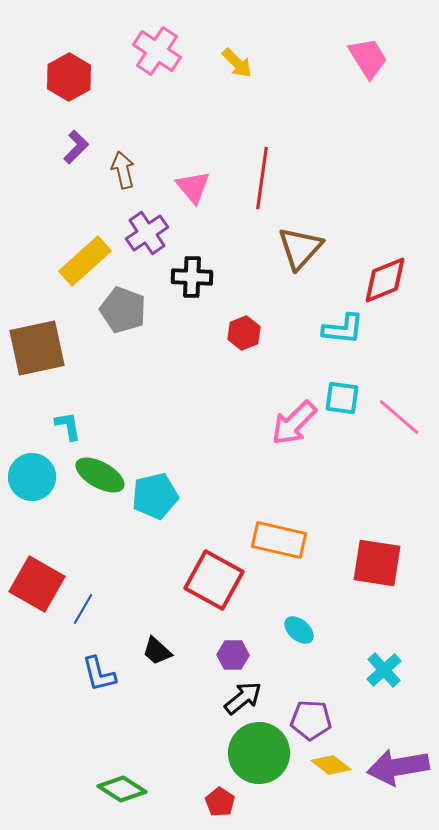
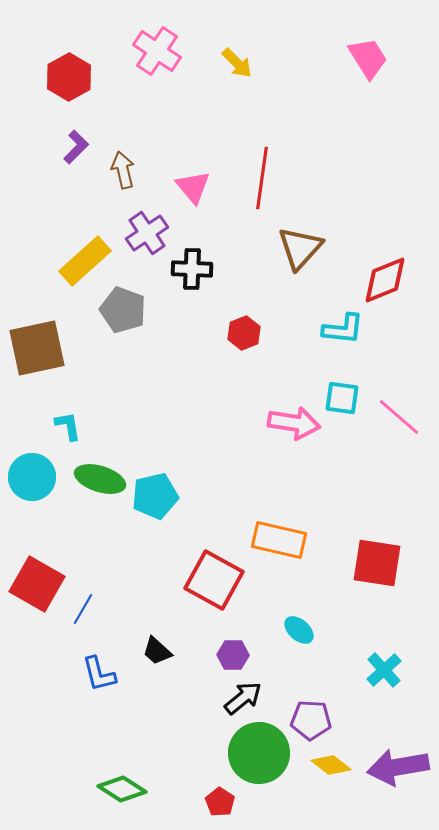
black cross at (192, 277): moved 8 px up
pink arrow at (294, 423): rotated 126 degrees counterclockwise
green ellipse at (100, 475): moved 4 px down; rotated 12 degrees counterclockwise
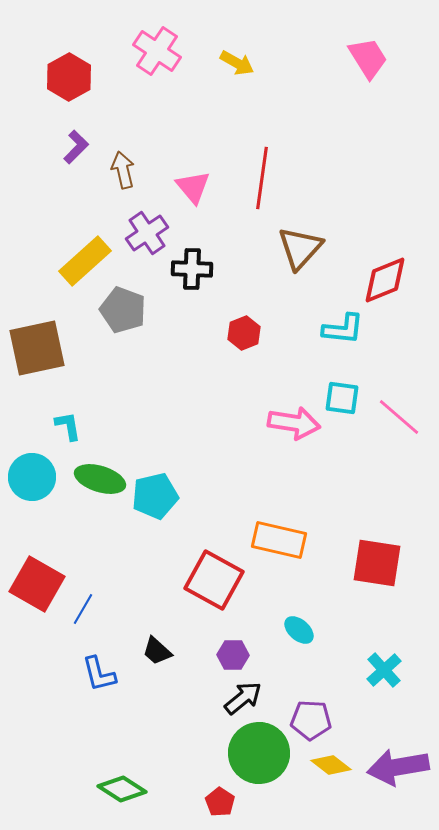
yellow arrow at (237, 63): rotated 16 degrees counterclockwise
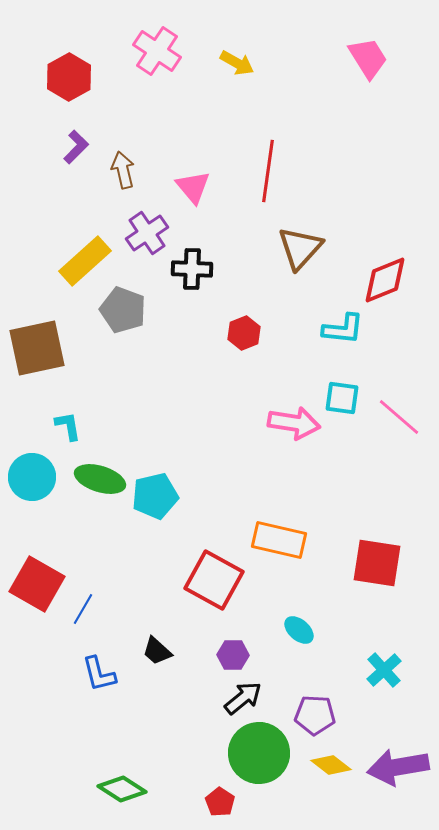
red line at (262, 178): moved 6 px right, 7 px up
purple pentagon at (311, 720): moved 4 px right, 5 px up
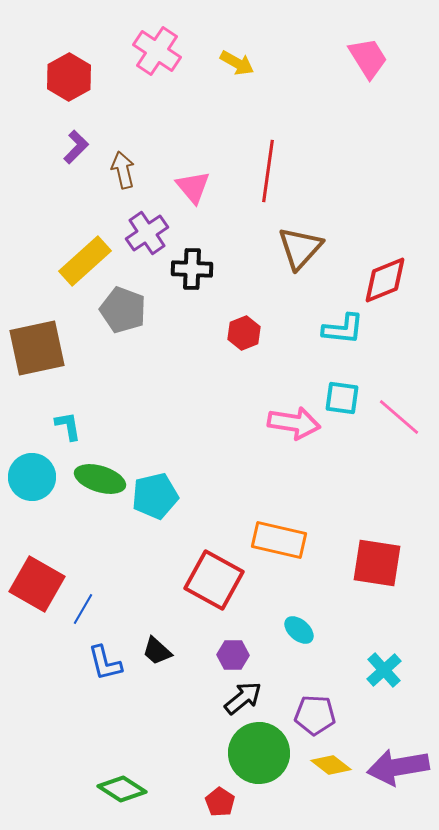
blue L-shape at (99, 674): moved 6 px right, 11 px up
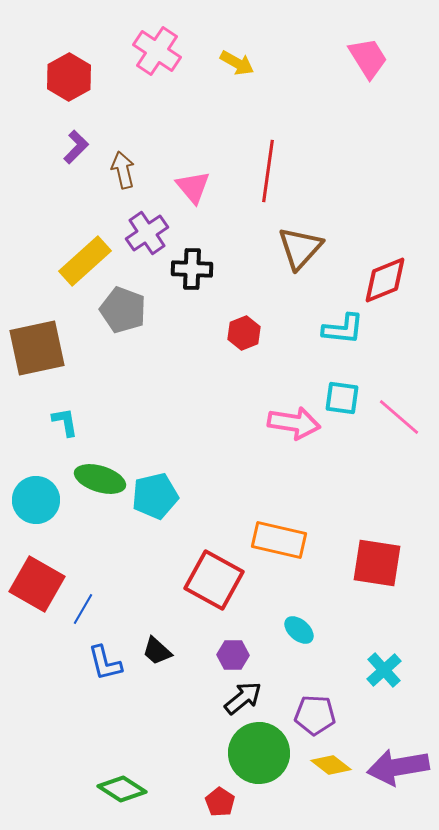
cyan L-shape at (68, 426): moved 3 px left, 4 px up
cyan circle at (32, 477): moved 4 px right, 23 px down
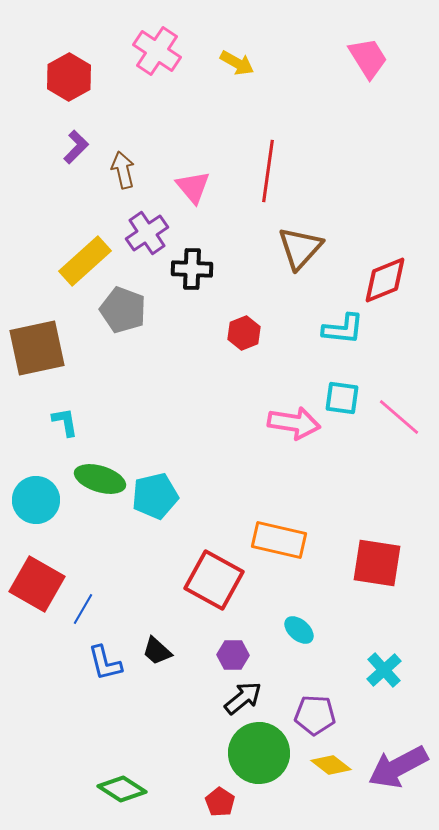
purple arrow at (398, 767): rotated 18 degrees counterclockwise
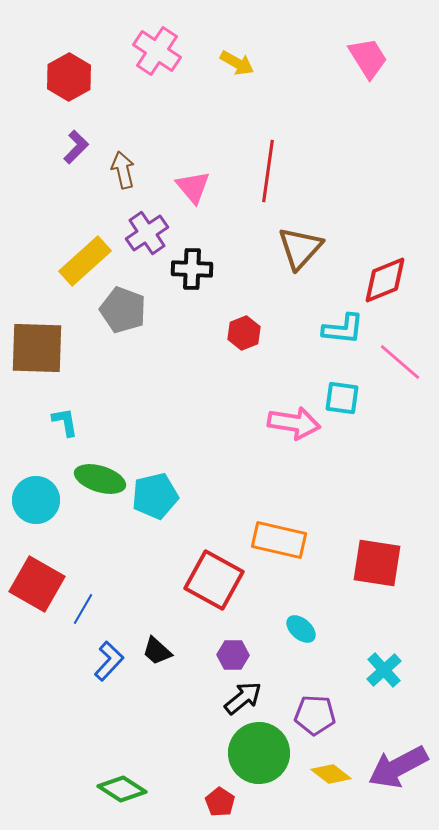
brown square at (37, 348): rotated 14 degrees clockwise
pink line at (399, 417): moved 1 px right, 55 px up
cyan ellipse at (299, 630): moved 2 px right, 1 px up
blue L-shape at (105, 663): moved 4 px right, 2 px up; rotated 123 degrees counterclockwise
yellow diamond at (331, 765): moved 9 px down
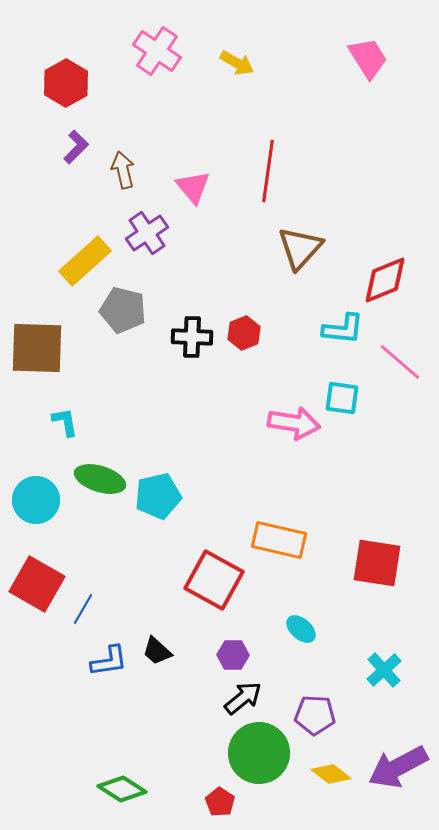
red hexagon at (69, 77): moved 3 px left, 6 px down
black cross at (192, 269): moved 68 px down
gray pentagon at (123, 310): rotated 6 degrees counterclockwise
cyan pentagon at (155, 496): moved 3 px right
blue L-shape at (109, 661): rotated 39 degrees clockwise
